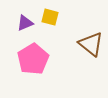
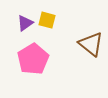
yellow square: moved 3 px left, 3 px down
purple triangle: rotated 12 degrees counterclockwise
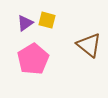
brown triangle: moved 2 px left, 1 px down
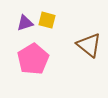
purple triangle: rotated 18 degrees clockwise
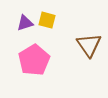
brown triangle: rotated 16 degrees clockwise
pink pentagon: moved 1 px right, 1 px down
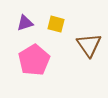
yellow square: moved 9 px right, 4 px down
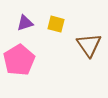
pink pentagon: moved 15 px left
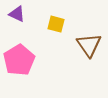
purple triangle: moved 8 px left, 9 px up; rotated 42 degrees clockwise
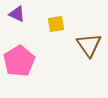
yellow square: rotated 24 degrees counterclockwise
pink pentagon: moved 1 px down
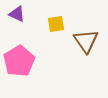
brown triangle: moved 3 px left, 4 px up
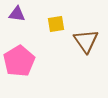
purple triangle: rotated 18 degrees counterclockwise
